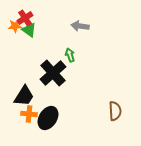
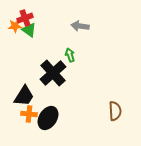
red cross: rotated 14 degrees clockwise
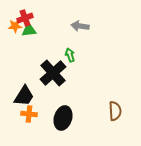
green triangle: rotated 42 degrees counterclockwise
black ellipse: moved 15 px right; rotated 15 degrees counterclockwise
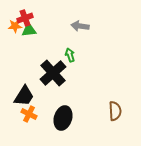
orange cross: rotated 21 degrees clockwise
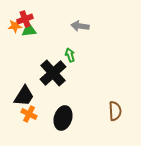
red cross: moved 1 px down
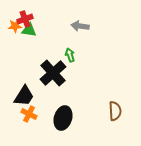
green triangle: rotated 14 degrees clockwise
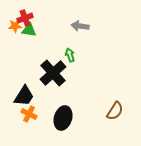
red cross: moved 1 px up
brown semicircle: rotated 36 degrees clockwise
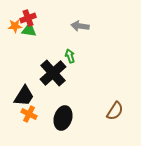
red cross: moved 3 px right
green arrow: moved 1 px down
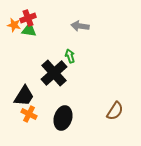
orange star: moved 1 px left, 1 px up; rotated 16 degrees clockwise
black cross: moved 1 px right
